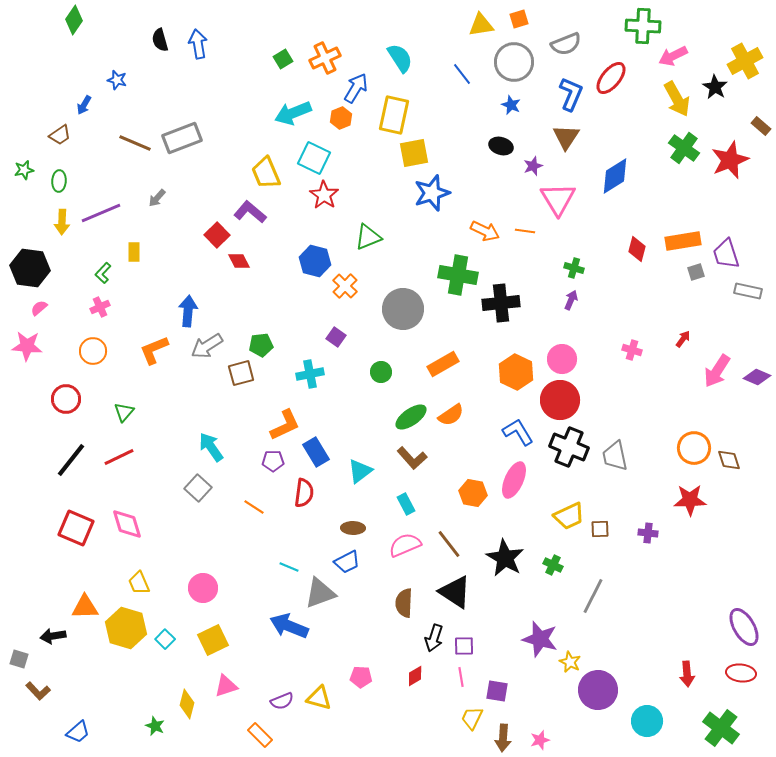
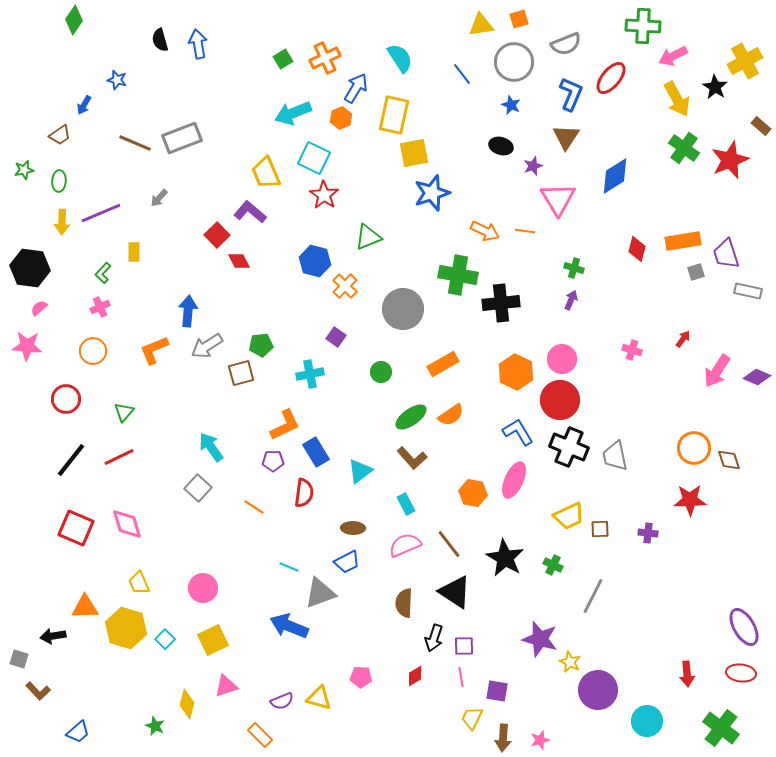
gray arrow at (157, 198): moved 2 px right
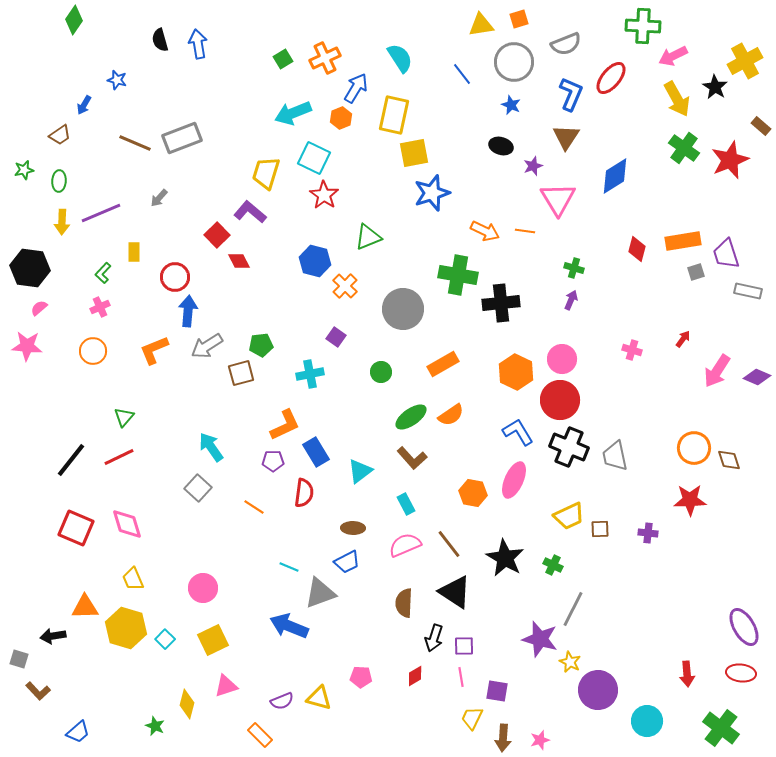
yellow trapezoid at (266, 173): rotated 40 degrees clockwise
red circle at (66, 399): moved 109 px right, 122 px up
green triangle at (124, 412): moved 5 px down
yellow trapezoid at (139, 583): moved 6 px left, 4 px up
gray line at (593, 596): moved 20 px left, 13 px down
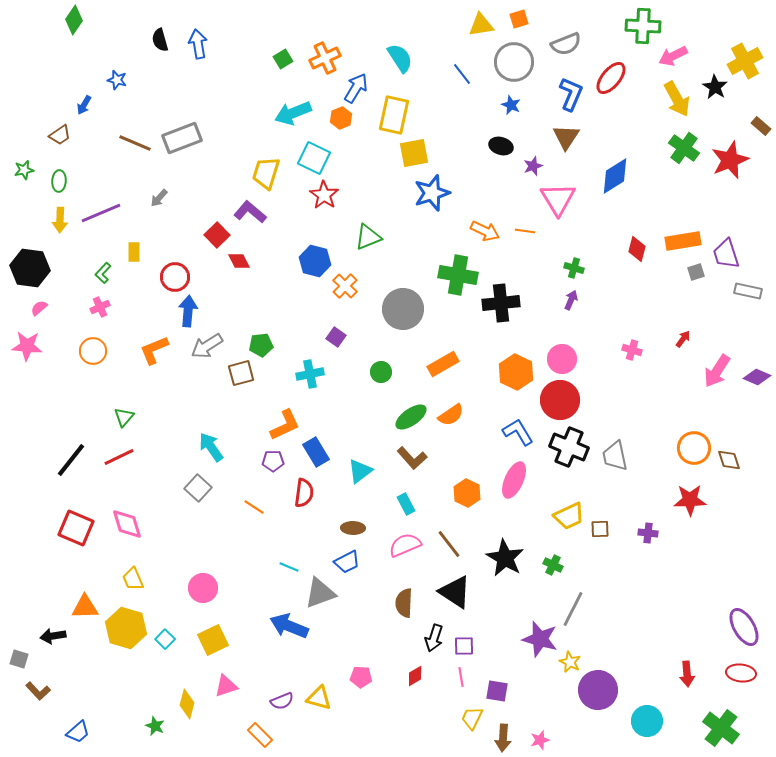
yellow arrow at (62, 222): moved 2 px left, 2 px up
orange hexagon at (473, 493): moved 6 px left; rotated 16 degrees clockwise
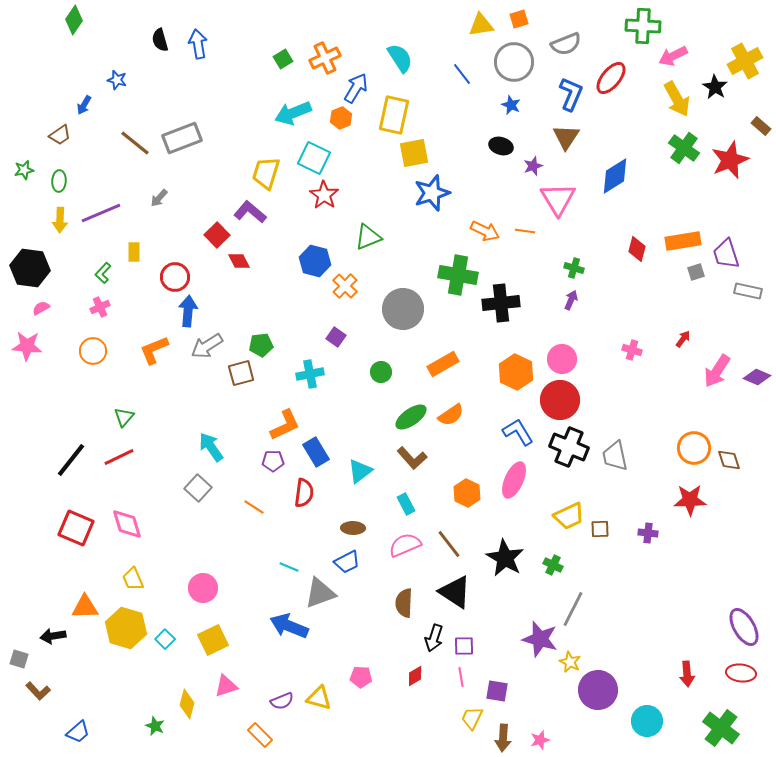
brown line at (135, 143): rotated 16 degrees clockwise
pink semicircle at (39, 308): moved 2 px right; rotated 12 degrees clockwise
